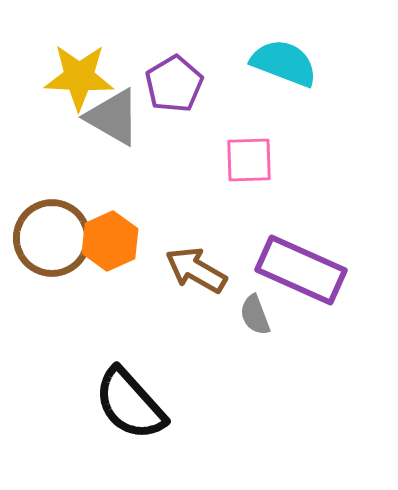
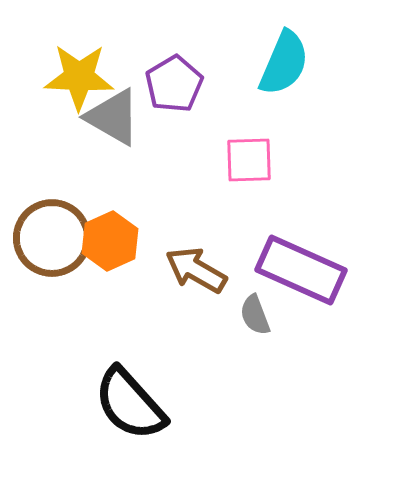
cyan semicircle: rotated 92 degrees clockwise
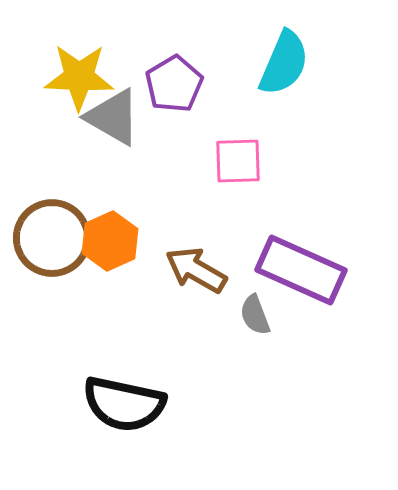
pink square: moved 11 px left, 1 px down
black semicircle: moved 6 px left; rotated 36 degrees counterclockwise
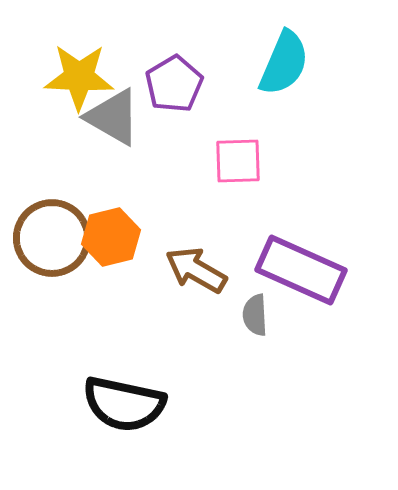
orange hexagon: moved 1 px right, 4 px up; rotated 10 degrees clockwise
gray semicircle: rotated 18 degrees clockwise
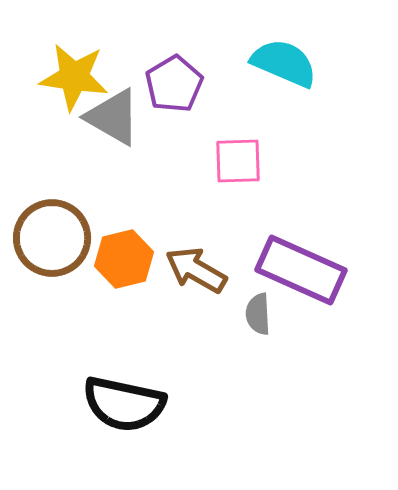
cyan semicircle: rotated 90 degrees counterclockwise
yellow star: moved 5 px left; rotated 6 degrees clockwise
orange hexagon: moved 13 px right, 22 px down
gray semicircle: moved 3 px right, 1 px up
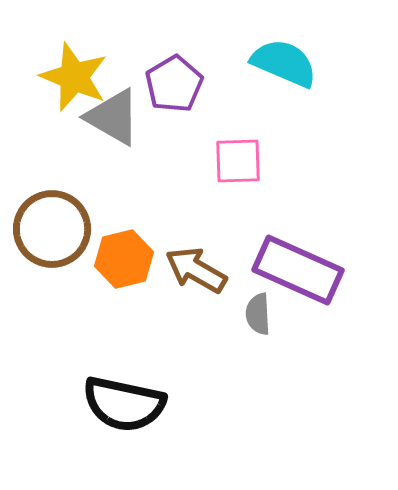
yellow star: rotated 14 degrees clockwise
brown circle: moved 9 px up
purple rectangle: moved 3 px left
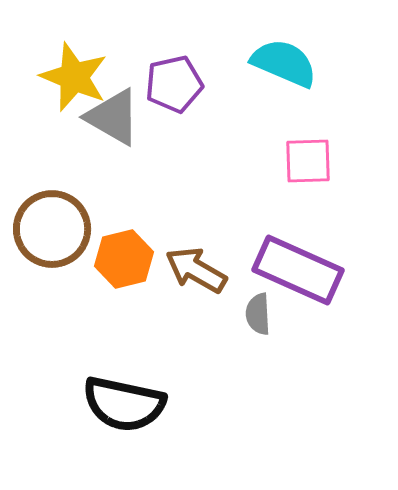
purple pentagon: rotated 18 degrees clockwise
pink square: moved 70 px right
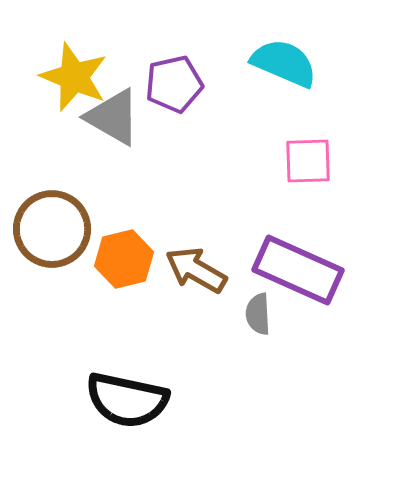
black semicircle: moved 3 px right, 4 px up
